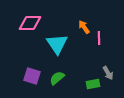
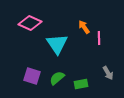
pink diamond: rotated 25 degrees clockwise
green rectangle: moved 12 px left
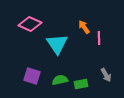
pink diamond: moved 1 px down
gray arrow: moved 2 px left, 2 px down
green semicircle: moved 3 px right, 2 px down; rotated 28 degrees clockwise
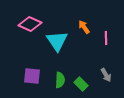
pink line: moved 7 px right
cyan triangle: moved 3 px up
purple square: rotated 12 degrees counterclockwise
green semicircle: rotated 105 degrees clockwise
green rectangle: rotated 56 degrees clockwise
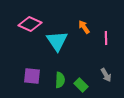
green rectangle: moved 1 px down
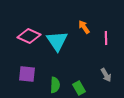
pink diamond: moved 1 px left, 12 px down
purple square: moved 5 px left, 2 px up
green semicircle: moved 5 px left, 5 px down
green rectangle: moved 2 px left, 3 px down; rotated 16 degrees clockwise
